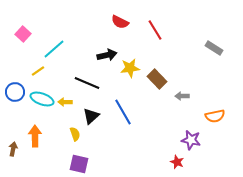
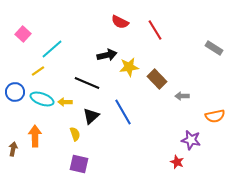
cyan line: moved 2 px left
yellow star: moved 1 px left, 1 px up
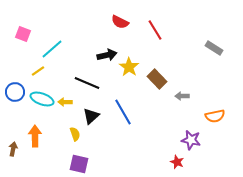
pink square: rotated 21 degrees counterclockwise
yellow star: rotated 30 degrees counterclockwise
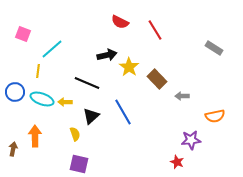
yellow line: rotated 48 degrees counterclockwise
purple star: rotated 18 degrees counterclockwise
